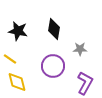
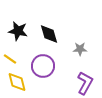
black diamond: moved 5 px left, 5 px down; rotated 25 degrees counterclockwise
purple circle: moved 10 px left
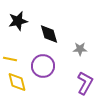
black star: moved 10 px up; rotated 24 degrees counterclockwise
yellow line: rotated 24 degrees counterclockwise
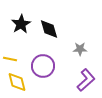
black star: moved 3 px right, 3 px down; rotated 18 degrees counterclockwise
black diamond: moved 5 px up
purple L-shape: moved 1 px right, 3 px up; rotated 20 degrees clockwise
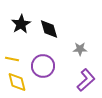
yellow line: moved 2 px right
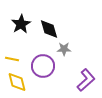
gray star: moved 16 px left
